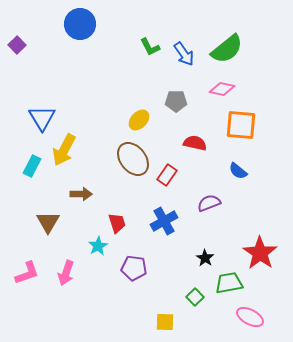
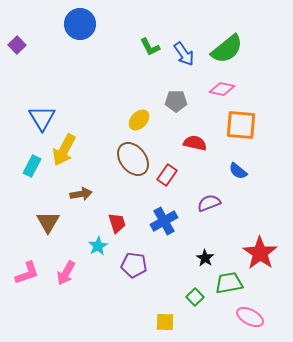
brown arrow: rotated 10 degrees counterclockwise
purple pentagon: moved 3 px up
pink arrow: rotated 10 degrees clockwise
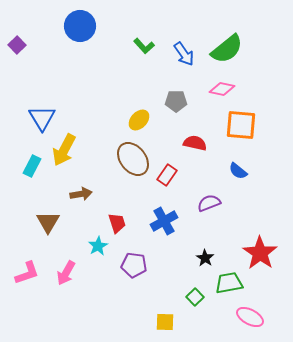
blue circle: moved 2 px down
green L-shape: moved 6 px left, 1 px up; rotated 15 degrees counterclockwise
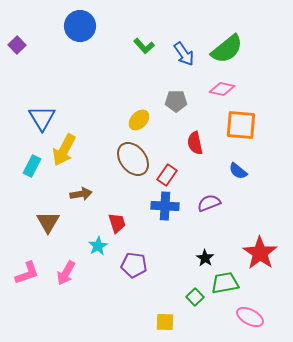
red semicircle: rotated 115 degrees counterclockwise
blue cross: moved 1 px right, 15 px up; rotated 32 degrees clockwise
green trapezoid: moved 4 px left
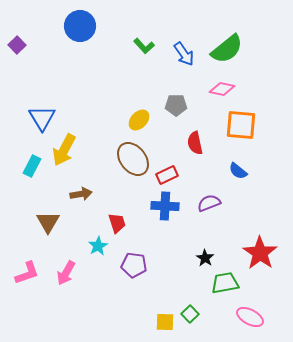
gray pentagon: moved 4 px down
red rectangle: rotated 30 degrees clockwise
green square: moved 5 px left, 17 px down
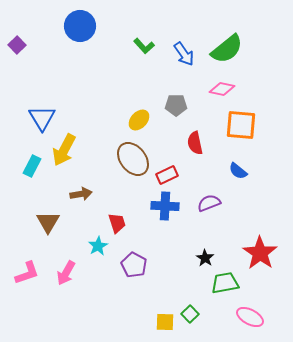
purple pentagon: rotated 20 degrees clockwise
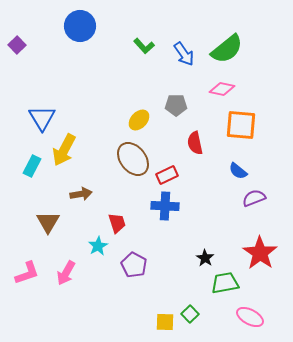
purple semicircle: moved 45 px right, 5 px up
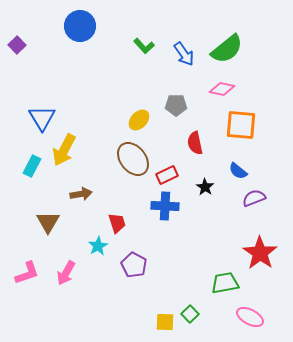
black star: moved 71 px up
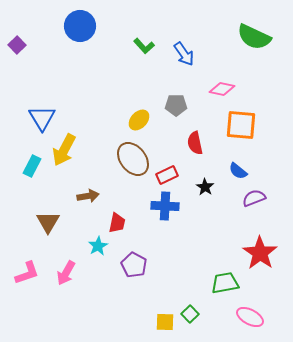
green semicircle: moved 27 px right, 12 px up; rotated 64 degrees clockwise
brown arrow: moved 7 px right, 2 px down
red trapezoid: rotated 30 degrees clockwise
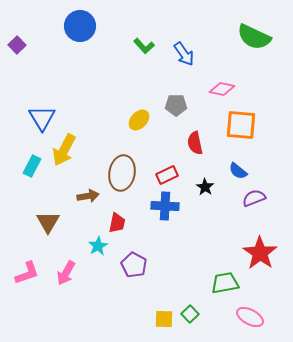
brown ellipse: moved 11 px left, 14 px down; rotated 48 degrees clockwise
yellow square: moved 1 px left, 3 px up
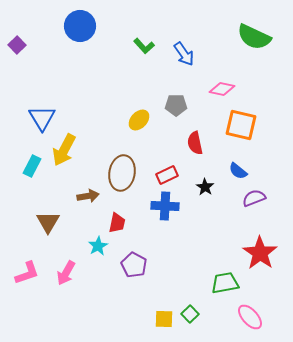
orange square: rotated 8 degrees clockwise
pink ellipse: rotated 20 degrees clockwise
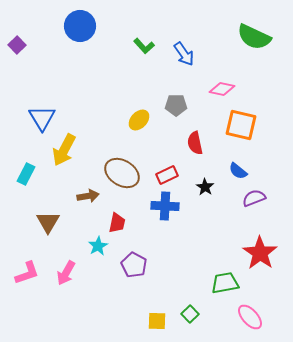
cyan rectangle: moved 6 px left, 8 px down
brown ellipse: rotated 68 degrees counterclockwise
yellow square: moved 7 px left, 2 px down
